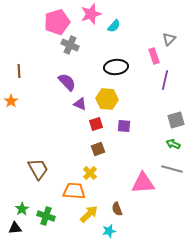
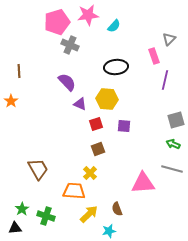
pink star: moved 3 px left, 1 px down; rotated 10 degrees clockwise
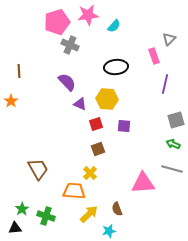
purple line: moved 4 px down
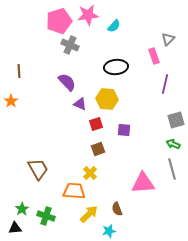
pink pentagon: moved 2 px right, 1 px up
gray triangle: moved 1 px left
purple square: moved 4 px down
gray line: rotated 60 degrees clockwise
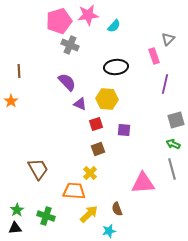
green star: moved 5 px left, 1 px down
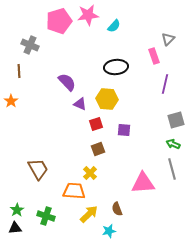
gray cross: moved 40 px left
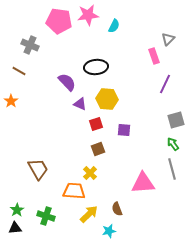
pink pentagon: rotated 25 degrees clockwise
cyan semicircle: rotated 16 degrees counterclockwise
black ellipse: moved 20 px left
brown line: rotated 56 degrees counterclockwise
purple line: rotated 12 degrees clockwise
green arrow: rotated 32 degrees clockwise
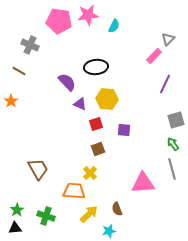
pink rectangle: rotated 63 degrees clockwise
